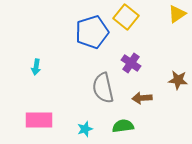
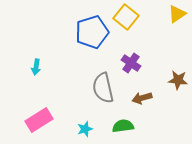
brown arrow: rotated 12 degrees counterclockwise
pink rectangle: rotated 32 degrees counterclockwise
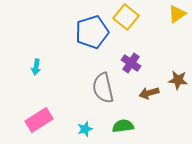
brown arrow: moved 7 px right, 5 px up
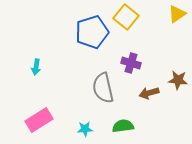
purple cross: rotated 18 degrees counterclockwise
cyan star: rotated 14 degrees clockwise
